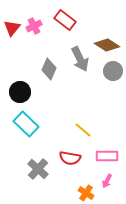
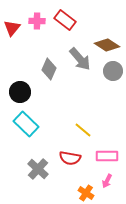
pink cross: moved 3 px right, 5 px up; rotated 28 degrees clockwise
gray arrow: rotated 15 degrees counterclockwise
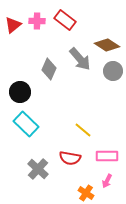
red triangle: moved 1 px right, 3 px up; rotated 12 degrees clockwise
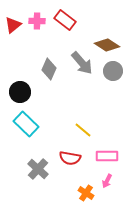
gray arrow: moved 2 px right, 4 px down
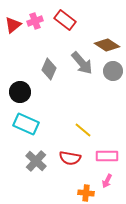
pink cross: moved 2 px left; rotated 21 degrees counterclockwise
cyan rectangle: rotated 20 degrees counterclockwise
gray cross: moved 2 px left, 8 px up
orange cross: rotated 28 degrees counterclockwise
